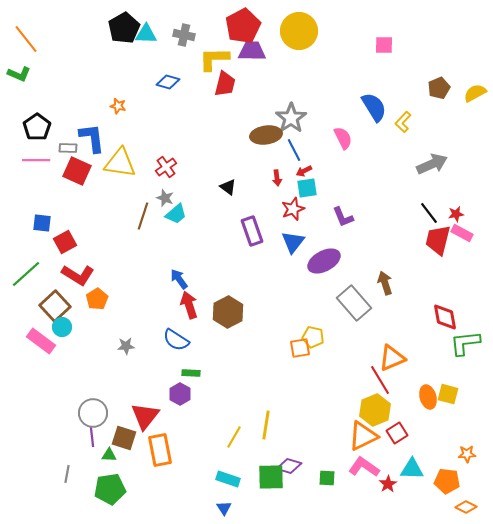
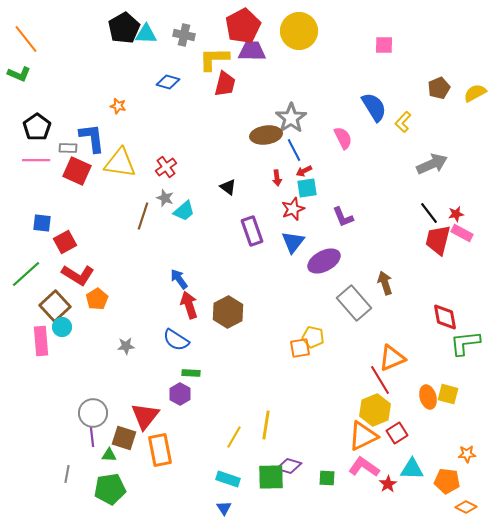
cyan trapezoid at (176, 214): moved 8 px right, 3 px up
pink rectangle at (41, 341): rotated 48 degrees clockwise
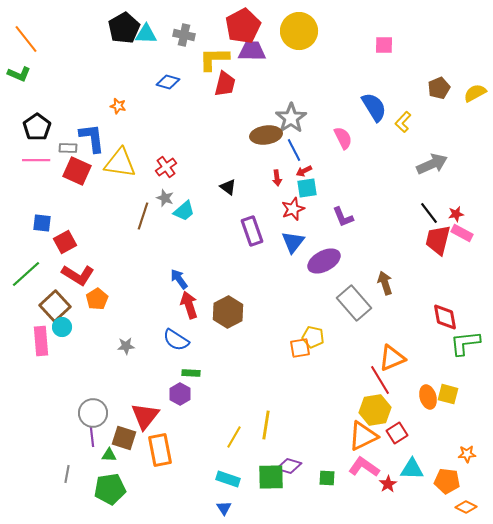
yellow hexagon at (375, 410): rotated 12 degrees clockwise
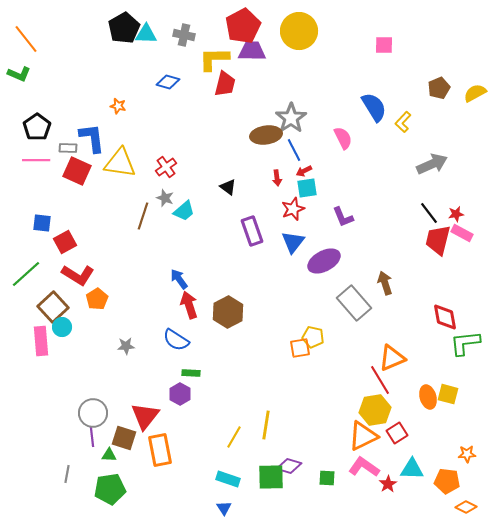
brown square at (55, 306): moved 2 px left, 1 px down
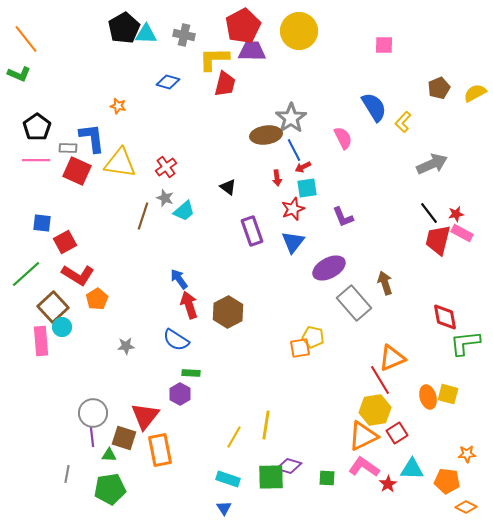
red arrow at (304, 171): moved 1 px left, 4 px up
purple ellipse at (324, 261): moved 5 px right, 7 px down
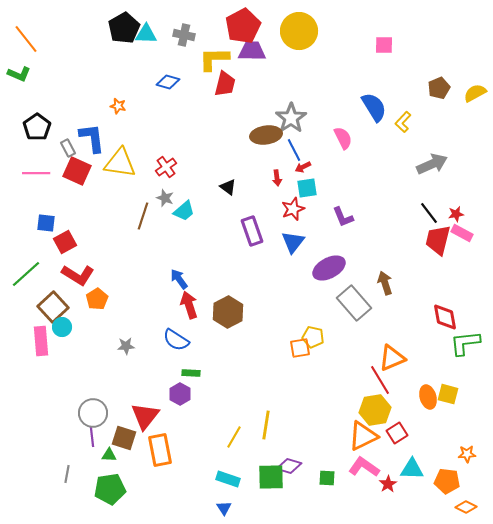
gray rectangle at (68, 148): rotated 60 degrees clockwise
pink line at (36, 160): moved 13 px down
blue square at (42, 223): moved 4 px right
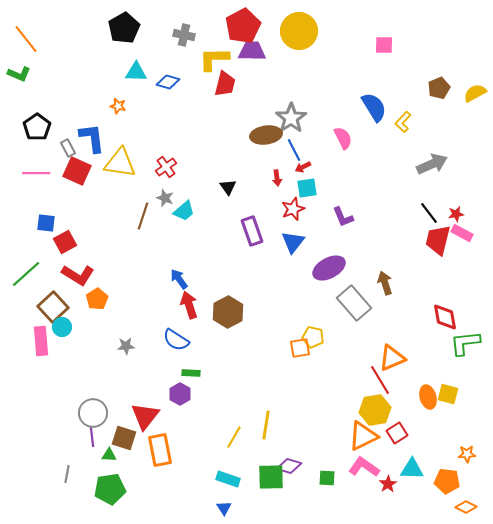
cyan triangle at (146, 34): moved 10 px left, 38 px down
black triangle at (228, 187): rotated 18 degrees clockwise
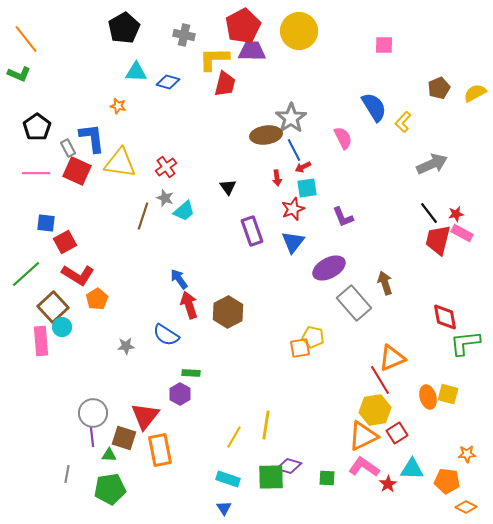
blue semicircle at (176, 340): moved 10 px left, 5 px up
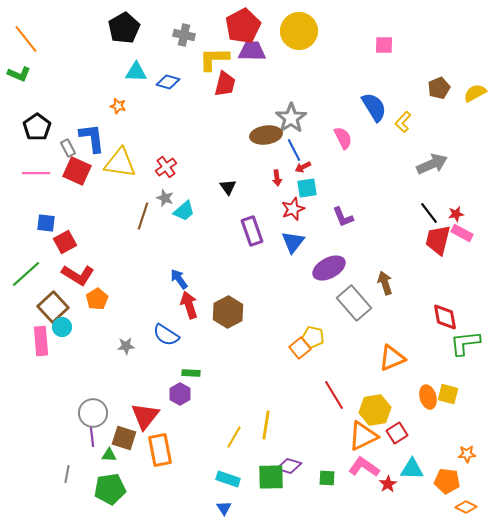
orange square at (300, 348): rotated 30 degrees counterclockwise
red line at (380, 380): moved 46 px left, 15 px down
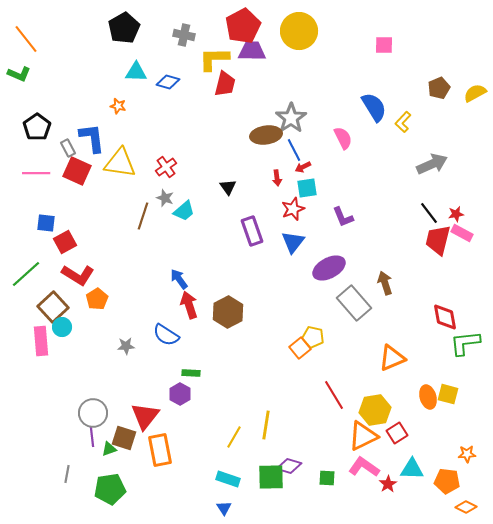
green triangle at (109, 455): moved 6 px up; rotated 21 degrees counterclockwise
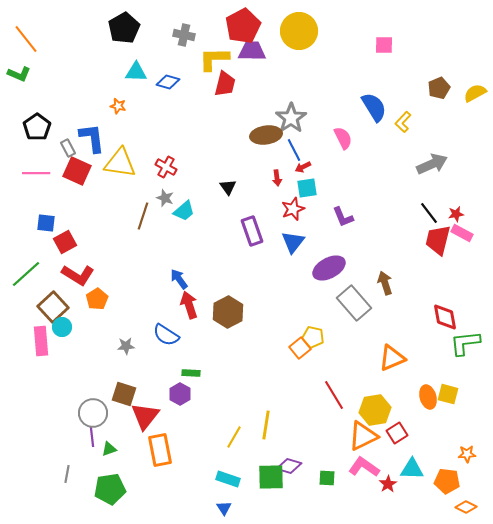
red cross at (166, 167): rotated 25 degrees counterclockwise
brown square at (124, 438): moved 44 px up
